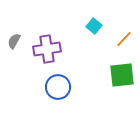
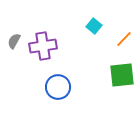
purple cross: moved 4 px left, 3 px up
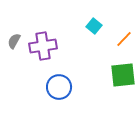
green square: moved 1 px right
blue circle: moved 1 px right
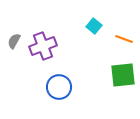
orange line: rotated 66 degrees clockwise
purple cross: rotated 12 degrees counterclockwise
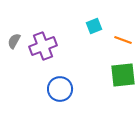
cyan square: rotated 28 degrees clockwise
orange line: moved 1 px left, 1 px down
blue circle: moved 1 px right, 2 px down
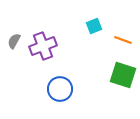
green square: rotated 24 degrees clockwise
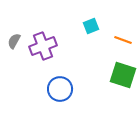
cyan square: moved 3 px left
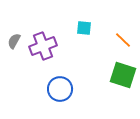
cyan square: moved 7 px left, 2 px down; rotated 28 degrees clockwise
orange line: rotated 24 degrees clockwise
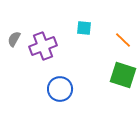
gray semicircle: moved 2 px up
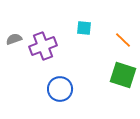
gray semicircle: rotated 42 degrees clockwise
